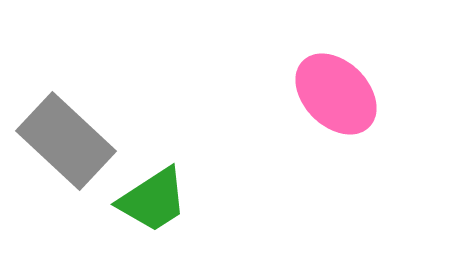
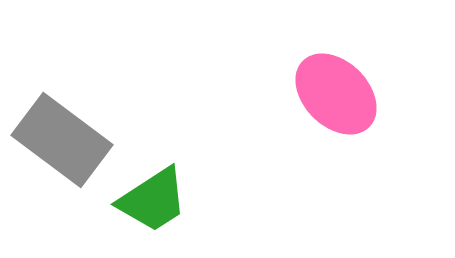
gray rectangle: moved 4 px left, 1 px up; rotated 6 degrees counterclockwise
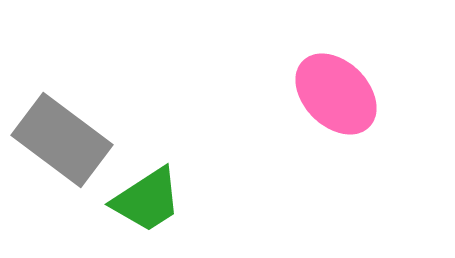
green trapezoid: moved 6 px left
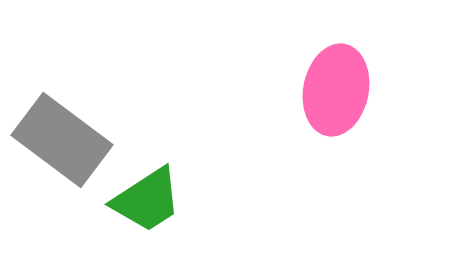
pink ellipse: moved 4 px up; rotated 56 degrees clockwise
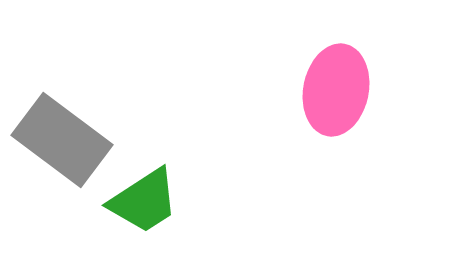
green trapezoid: moved 3 px left, 1 px down
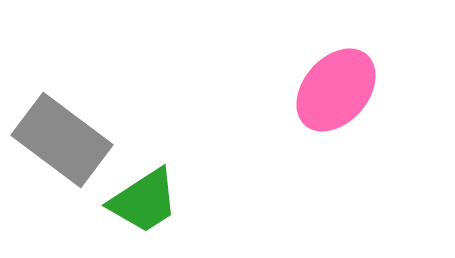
pink ellipse: rotated 30 degrees clockwise
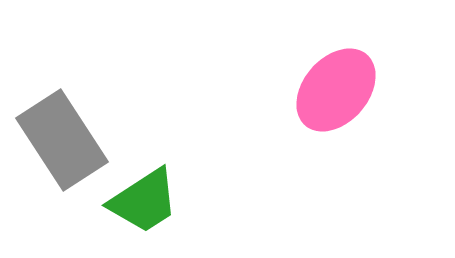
gray rectangle: rotated 20 degrees clockwise
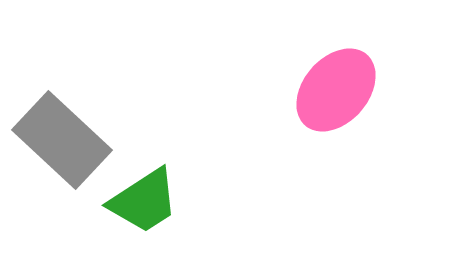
gray rectangle: rotated 14 degrees counterclockwise
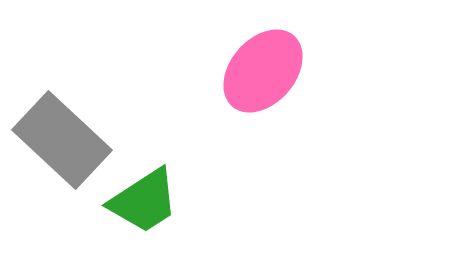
pink ellipse: moved 73 px left, 19 px up
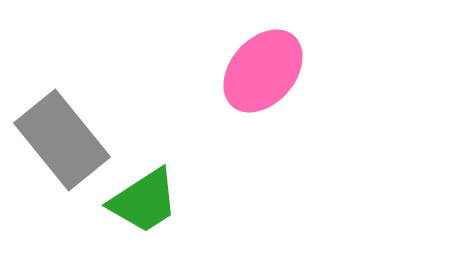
gray rectangle: rotated 8 degrees clockwise
